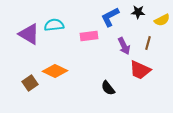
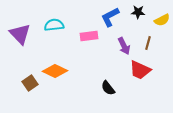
purple triangle: moved 9 px left; rotated 15 degrees clockwise
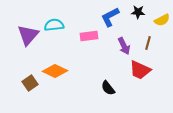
purple triangle: moved 8 px right, 1 px down; rotated 25 degrees clockwise
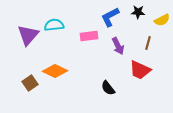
purple arrow: moved 6 px left
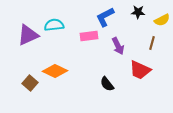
blue L-shape: moved 5 px left
purple triangle: rotated 25 degrees clockwise
brown line: moved 4 px right
brown square: rotated 14 degrees counterclockwise
black semicircle: moved 1 px left, 4 px up
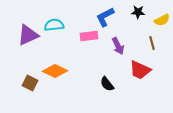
brown line: rotated 32 degrees counterclockwise
brown square: rotated 14 degrees counterclockwise
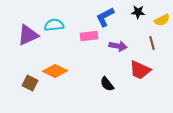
purple arrow: rotated 54 degrees counterclockwise
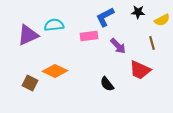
purple arrow: rotated 36 degrees clockwise
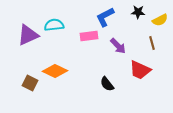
yellow semicircle: moved 2 px left
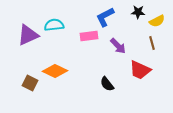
yellow semicircle: moved 3 px left, 1 px down
